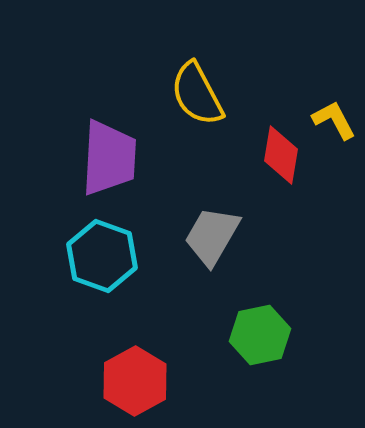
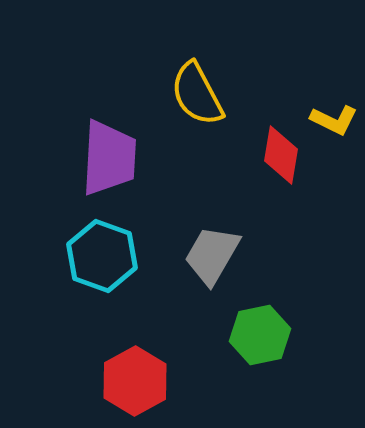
yellow L-shape: rotated 144 degrees clockwise
gray trapezoid: moved 19 px down
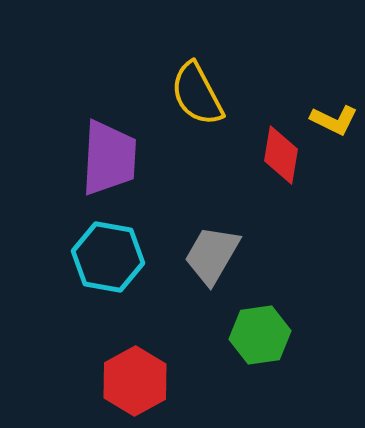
cyan hexagon: moved 6 px right, 1 px down; rotated 10 degrees counterclockwise
green hexagon: rotated 4 degrees clockwise
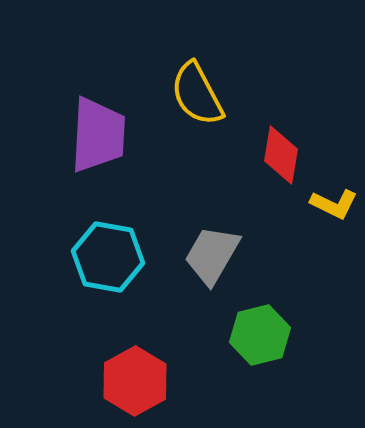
yellow L-shape: moved 84 px down
purple trapezoid: moved 11 px left, 23 px up
green hexagon: rotated 6 degrees counterclockwise
